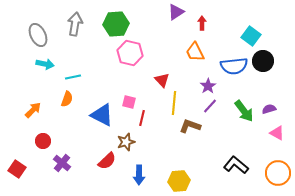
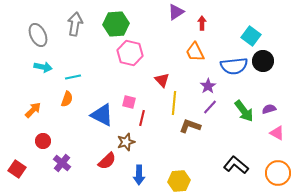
cyan arrow: moved 2 px left, 3 px down
purple line: moved 1 px down
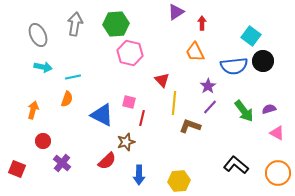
orange arrow: rotated 30 degrees counterclockwise
red square: rotated 12 degrees counterclockwise
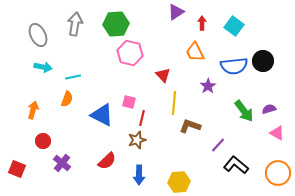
cyan square: moved 17 px left, 10 px up
red triangle: moved 1 px right, 5 px up
purple line: moved 8 px right, 38 px down
brown star: moved 11 px right, 2 px up
yellow hexagon: moved 1 px down
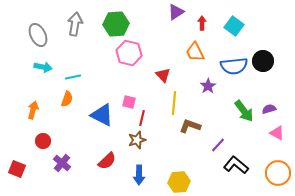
pink hexagon: moved 1 px left
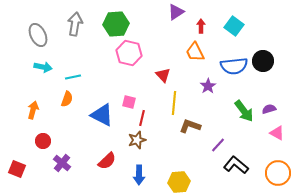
red arrow: moved 1 px left, 3 px down
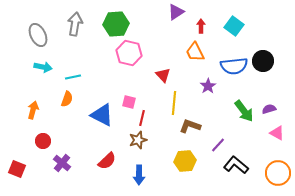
brown star: moved 1 px right
yellow hexagon: moved 6 px right, 21 px up
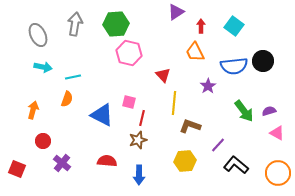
purple semicircle: moved 2 px down
red semicircle: rotated 132 degrees counterclockwise
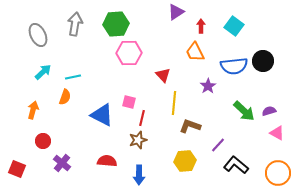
pink hexagon: rotated 15 degrees counterclockwise
cyan arrow: moved 5 px down; rotated 54 degrees counterclockwise
orange semicircle: moved 2 px left, 2 px up
green arrow: rotated 10 degrees counterclockwise
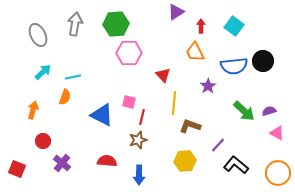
red line: moved 1 px up
